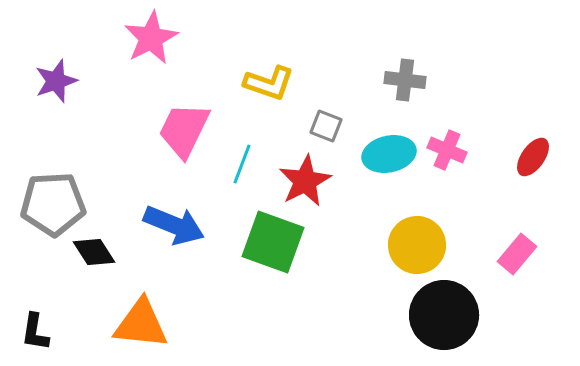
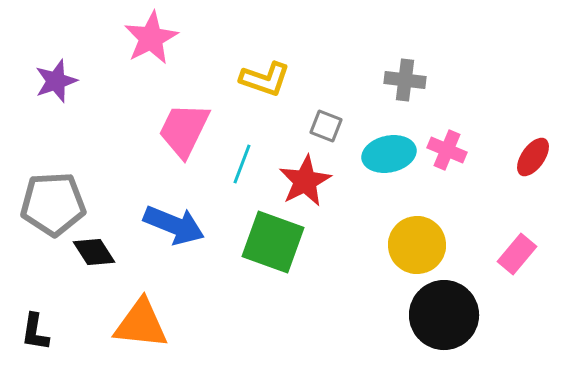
yellow L-shape: moved 4 px left, 4 px up
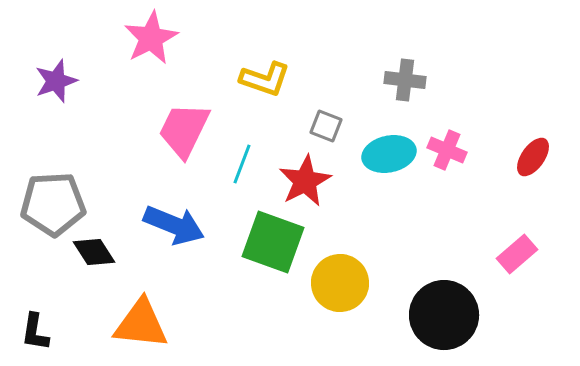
yellow circle: moved 77 px left, 38 px down
pink rectangle: rotated 9 degrees clockwise
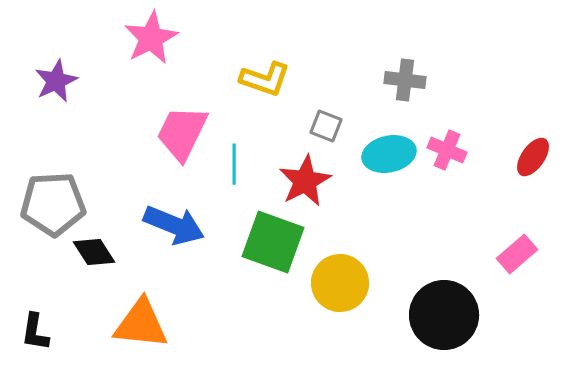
purple star: rotated 6 degrees counterclockwise
pink trapezoid: moved 2 px left, 3 px down
cyan line: moved 8 px left; rotated 21 degrees counterclockwise
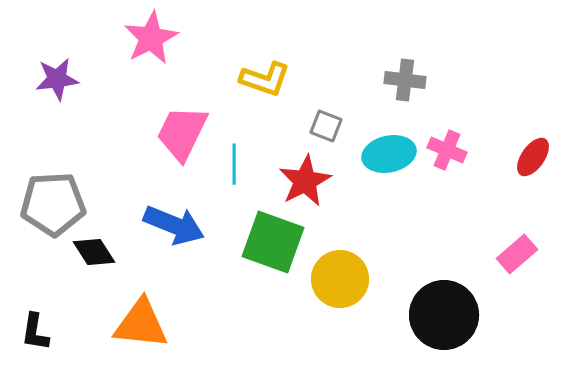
purple star: moved 1 px right, 2 px up; rotated 18 degrees clockwise
yellow circle: moved 4 px up
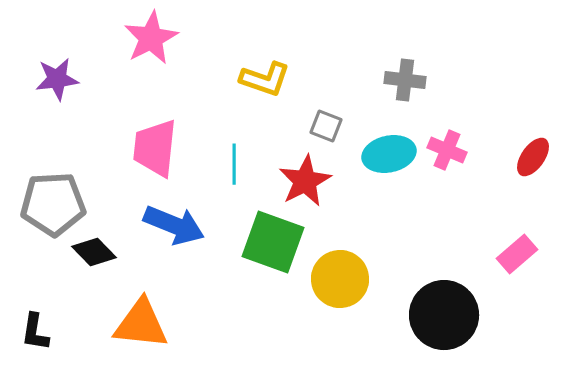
pink trapezoid: moved 27 px left, 15 px down; rotated 20 degrees counterclockwise
black diamond: rotated 12 degrees counterclockwise
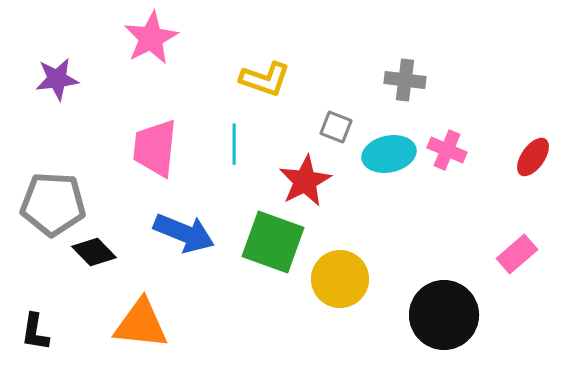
gray square: moved 10 px right, 1 px down
cyan line: moved 20 px up
gray pentagon: rotated 6 degrees clockwise
blue arrow: moved 10 px right, 8 px down
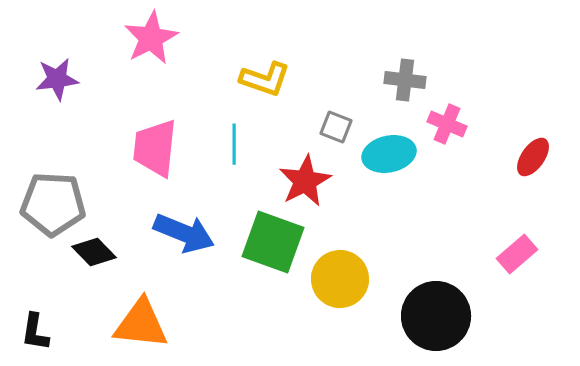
pink cross: moved 26 px up
black circle: moved 8 px left, 1 px down
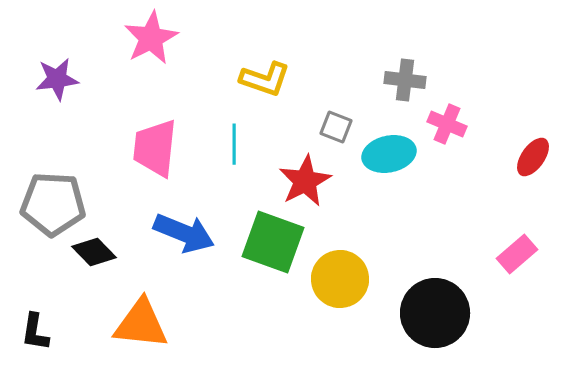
black circle: moved 1 px left, 3 px up
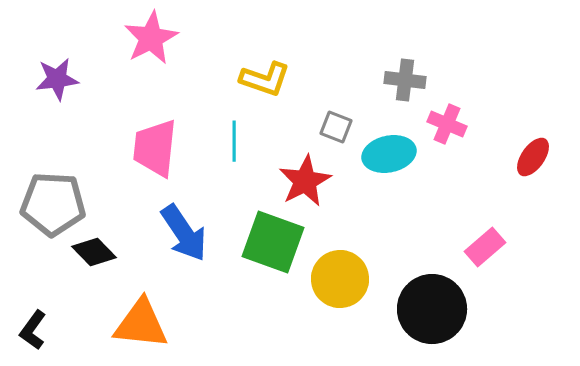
cyan line: moved 3 px up
blue arrow: rotated 34 degrees clockwise
pink rectangle: moved 32 px left, 7 px up
black circle: moved 3 px left, 4 px up
black L-shape: moved 2 px left, 2 px up; rotated 27 degrees clockwise
